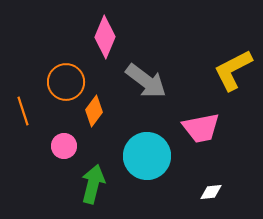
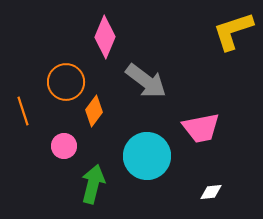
yellow L-shape: moved 39 px up; rotated 9 degrees clockwise
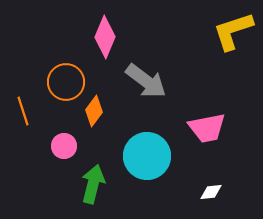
pink trapezoid: moved 6 px right
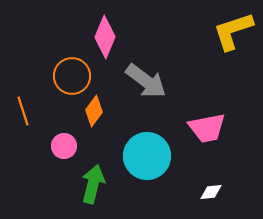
orange circle: moved 6 px right, 6 px up
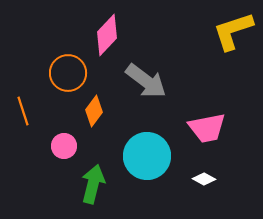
pink diamond: moved 2 px right, 2 px up; rotated 21 degrees clockwise
orange circle: moved 4 px left, 3 px up
white diamond: moved 7 px left, 13 px up; rotated 35 degrees clockwise
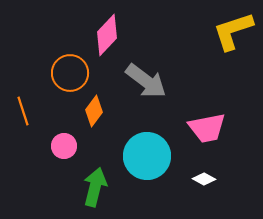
orange circle: moved 2 px right
green arrow: moved 2 px right, 3 px down
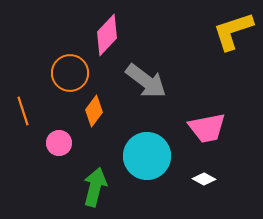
pink circle: moved 5 px left, 3 px up
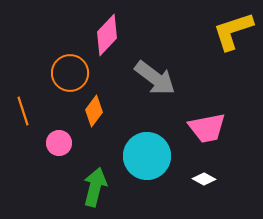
gray arrow: moved 9 px right, 3 px up
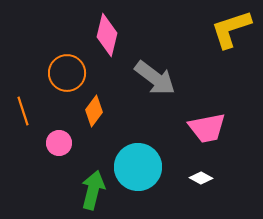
yellow L-shape: moved 2 px left, 2 px up
pink diamond: rotated 30 degrees counterclockwise
orange circle: moved 3 px left
cyan circle: moved 9 px left, 11 px down
white diamond: moved 3 px left, 1 px up
green arrow: moved 2 px left, 3 px down
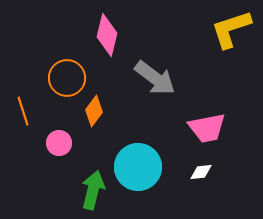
orange circle: moved 5 px down
white diamond: moved 6 px up; rotated 35 degrees counterclockwise
